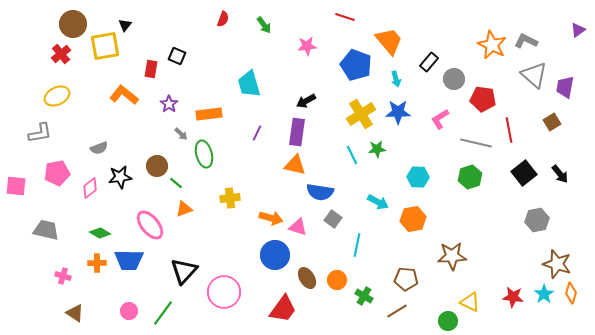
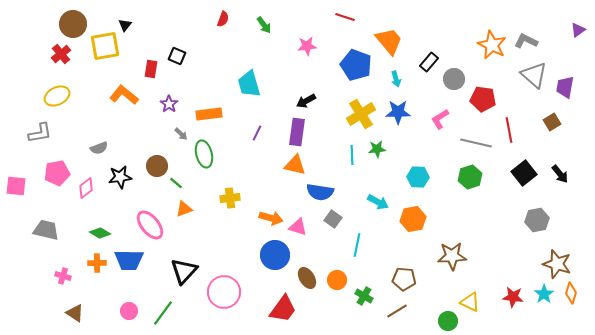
cyan line at (352, 155): rotated 24 degrees clockwise
pink diamond at (90, 188): moved 4 px left
brown pentagon at (406, 279): moved 2 px left
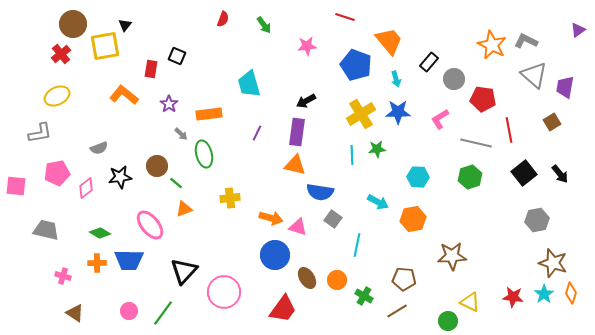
brown star at (557, 264): moved 4 px left, 1 px up
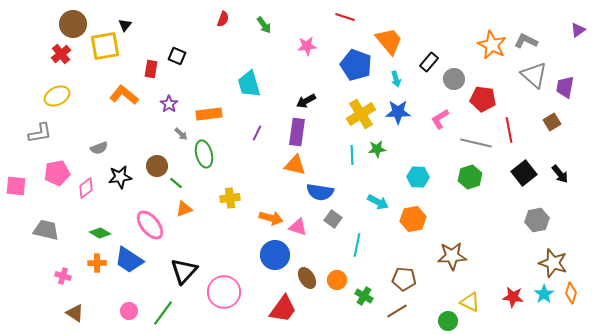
blue trapezoid at (129, 260): rotated 32 degrees clockwise
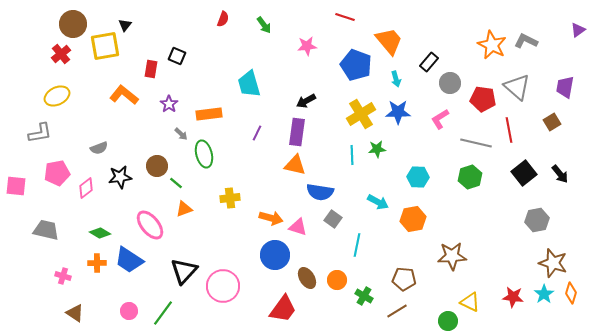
gray triangle at (534, 75): moved 17 px left, 12 px down
gray circle at (454, 79): moved 4 px left, 4 px down
pink circle at (224, 292): moved 1 px left, 6 px up
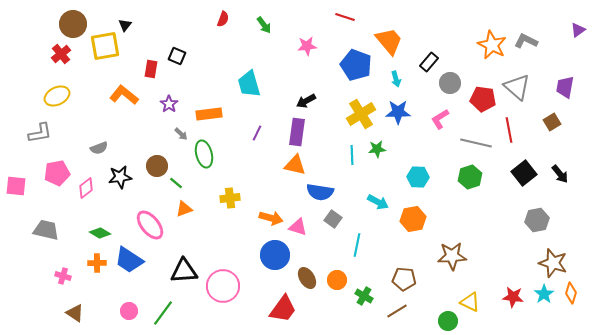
black triangle at (184, 271): rotated 44 degrees clockwise
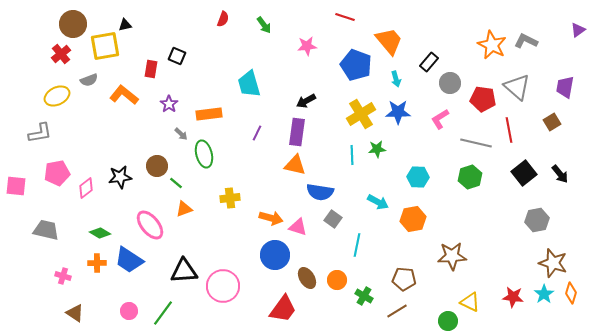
black triangle at (125, 25): rotated 40 degrees clockwise
gray semicircle at (99, 148): moved 10 px left, 68 px up
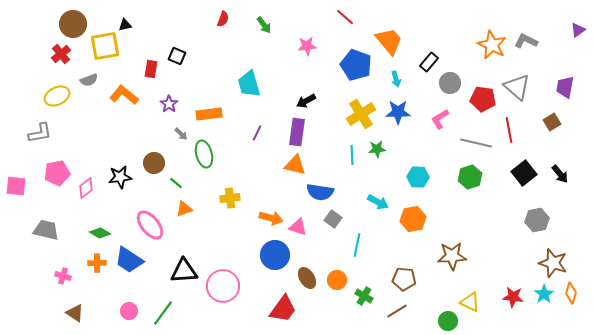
red line at (345, 17): rotated 24 degrees clockwise
brown circle at (157, 166): moved 3 px left, 3 px up
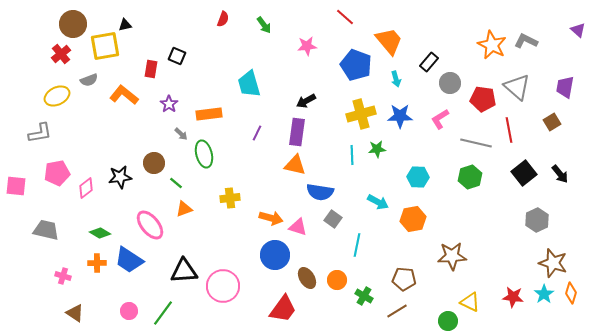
purple triangle at (578, 30): rotated 42 degrees counterclockwise
blue star at (398, 112): moved 2 px right, 4 px down
yellow cross at (361, 114): rotated 16 degrees clockwise
gray hexagon at (537, 220): rotated 15 degrees counterclockwise
